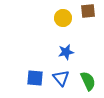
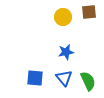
brown square: moved 1 px right, 1 px down
yellow circle: moved 1 px up
blue triangle: moved 3 px right
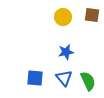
brown square: moved 3 px right, 3 px down; rotated 14 degrees clockwise
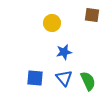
yellow circle: moved 11 px left, 6 px down
blue star: moved 2 px left
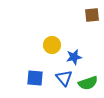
brown square: rotated 14 degrees counterclockwise
yellow circle: moved 22 px down
blue star: moved 10 px right, 5 px down
green semicircle: moved 2 px down; rotated 96 degrees clockwise
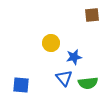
yellow circle: moved 1 px left, 2 px up
blue square: moved 14 px left, 7 px down
green semicircle: rotated 12 degrees clockwise
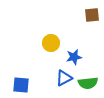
blue triangle: rotated 42 degrees clockwise
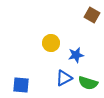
brown square: rotated 35 degrees clockwise
blue star: moved 2 px right, 2 px up
green semicircle: rotated 24 degrees clockwise
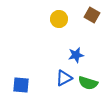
yellow circle: moved 8 px right, 24 px up
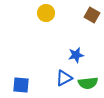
yellow circle: moved 13 px left, 6 px up
green semicircle: rotated 24 degrees counterclockwise
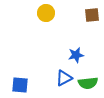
brown square: rotated 35 degrees counterclockwise
blue square: moved 1 px left
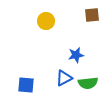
yellow circle: moved 8 px down
blue square: moved 6 px right
